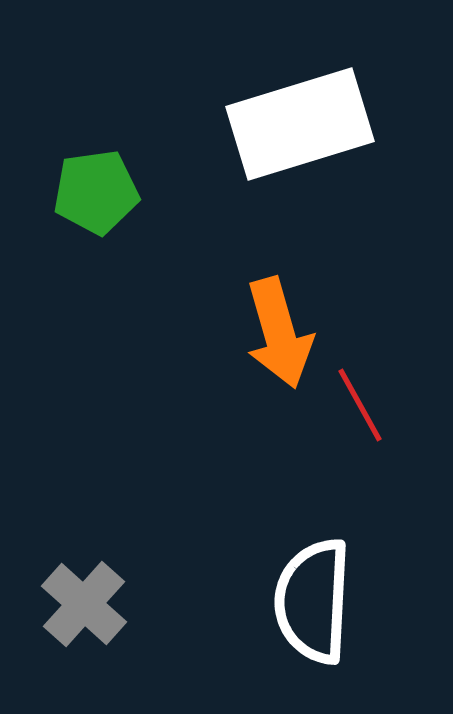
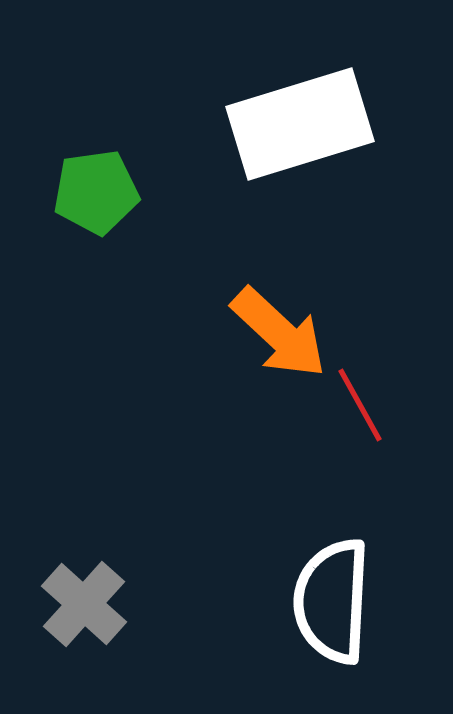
orange arrow: rotated 31 degrees counterclockwise
white semicircle: moved 19 px right
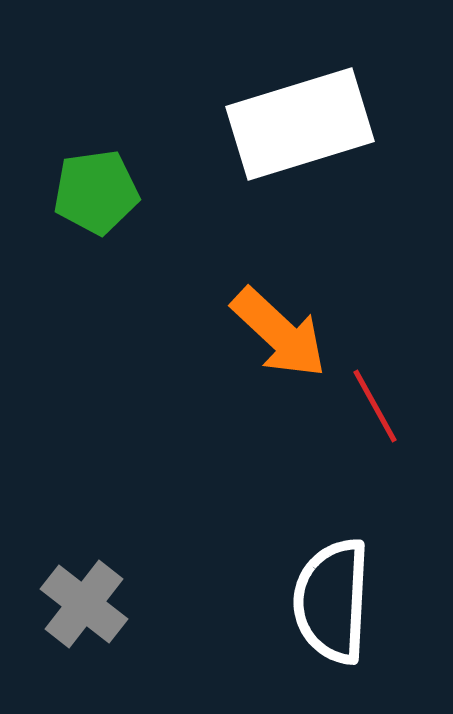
red line: moved 15 px right, 1 px down
gray cross: rotated 4 degrees counterclockwise
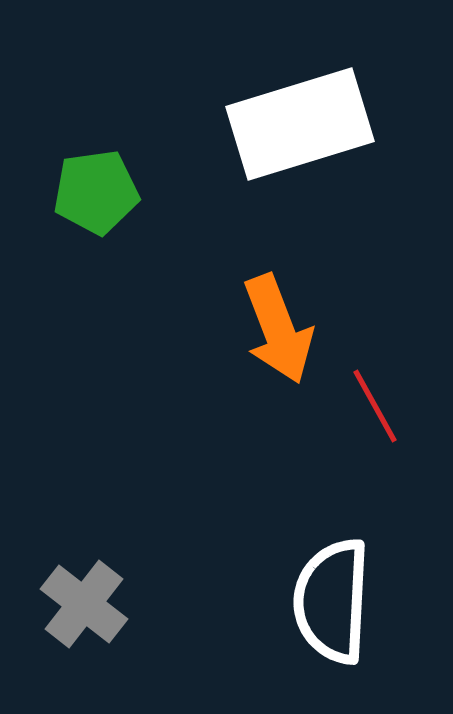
orange arrow: moved 1 px left, 4 px up; rotated 26 degrees clockwise
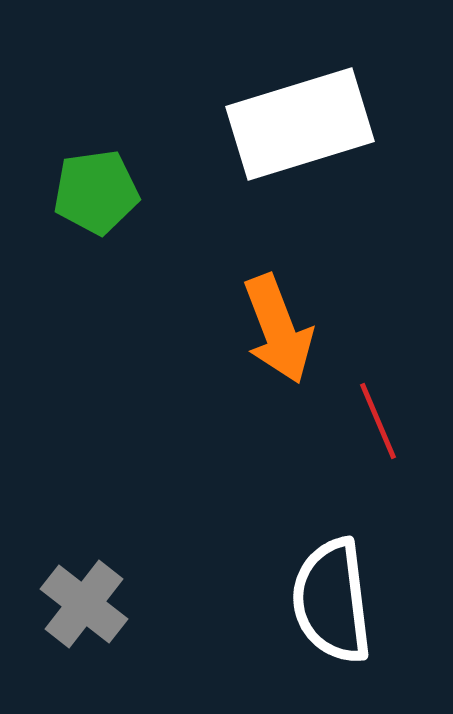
red line: moved 3 px right, 15 px down; rotated 6 degrees clockwise
white semicircle: rotated 10 degrees counterclockwise
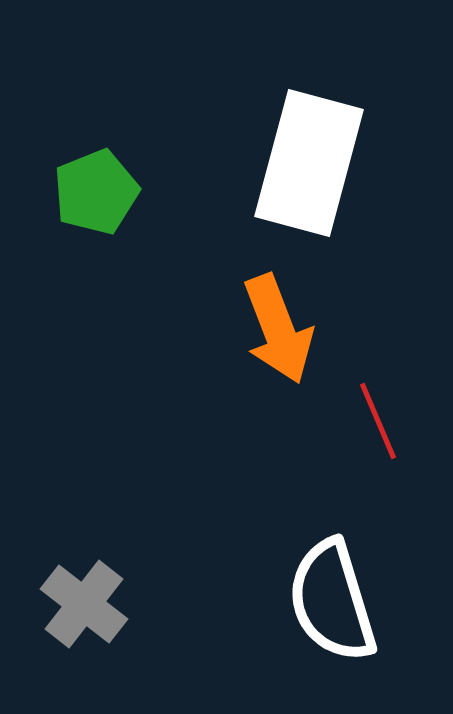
white rectangle: moved 9 px right, 39 px down; rotated 58 degrees counterclockwise
green pentagon: rotated 14 degrees counterclockwise
white semicircle: rotated 10 degrees counterclockwise
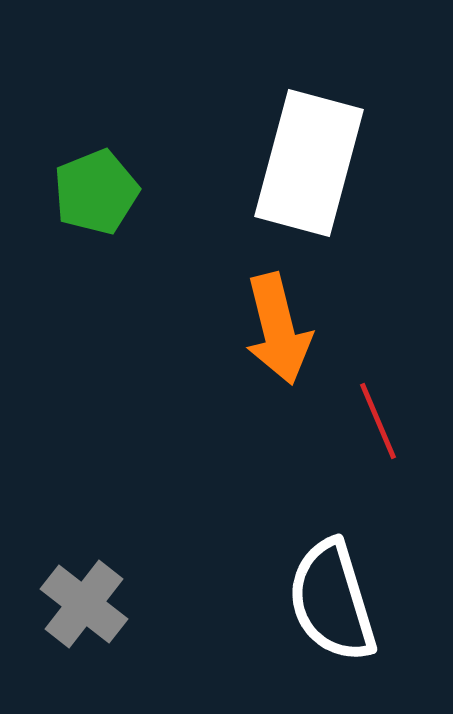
orange arrow: rotated 7 degrees clockwise
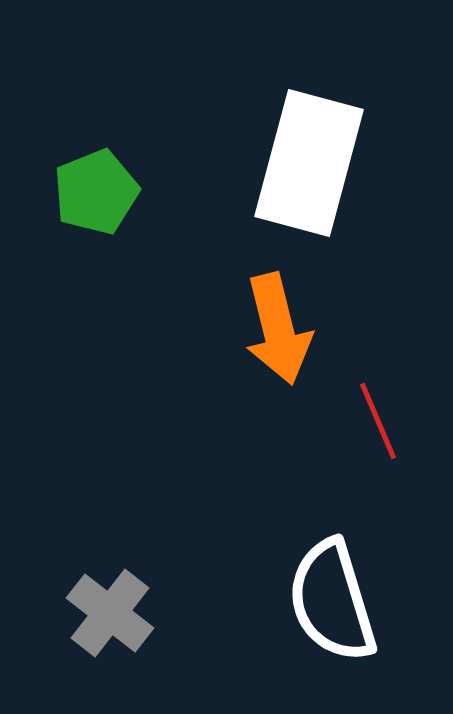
gray cross: moved 26 px right, 9 px down
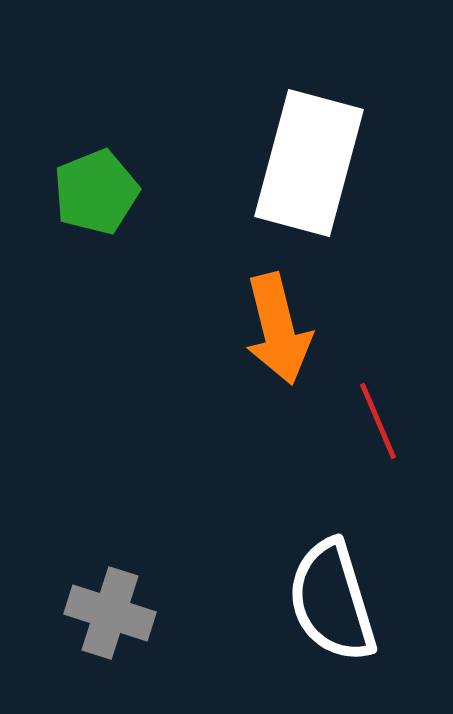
gray cross: rotated 20 degrees counterclockwise
